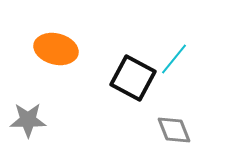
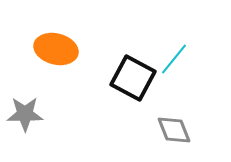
gray star: moved 3 px left, 6 px up
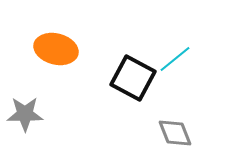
cyan line: moved 1 px right; rotated 12 degrees clockwise
gray diamond: moved 1 px right, 3 px down
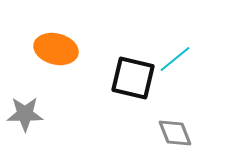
black square: rotated 15 degrees counterclockwise
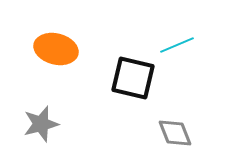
cyan line: moved 2 px right, 14 px up; rotated 16 degrees clockwise
gray star: moved 16 px right, 10 px down; rotated 15 degrees counterclockwise
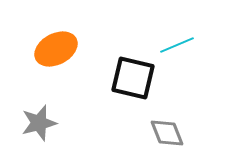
orange ellipse: rotated 42 degrees counterclockwise
gray star: moved 2 px left, 1 px up
gray diamond: moved 8 px left
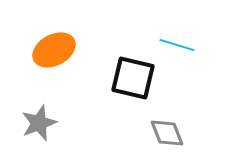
cyan line: rotated 40 degrees clockwise
orange ellipse: moved 2 px left, 1 px down
gray star: rotated 6 degrees counterclockwise
